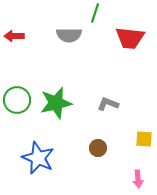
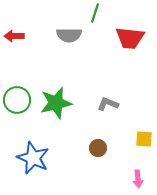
blue star: moved 5 px left
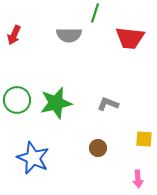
red arrow: moved 1 px up; rotated 66 degrees counterclockwise
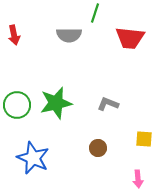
red arrow: rotated 36 degrees counterclockwise
green circle: moved 5 px down
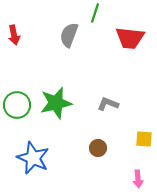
gray semicircle: rotated 110 degrees clockwise
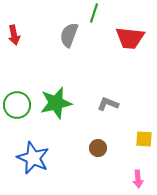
green line: moved 1 px left
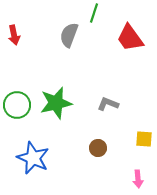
red trapezoid: rotated 48 degrees clockwise
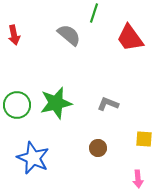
gray semicircle: rotated 110 degrees clockwise
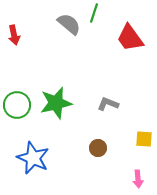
gray semicircle: moved 11 px up
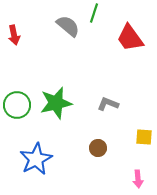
gray semicircle: moved 1 px left, 2 px down
yellow square: moved 2 px up
blue star: moved 3 px right, 1 px down; rotated 20 degrees clockwise
